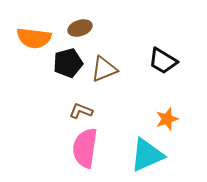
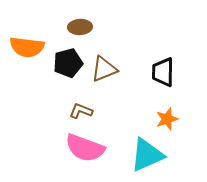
brown ellipse: moved 1 px up; rotated 15 degrees clockwise
orange semicircle: moved 7 px left, 9 px down
black trapezoid: moved 11 px down; rotated 60 degrees clockwise
pink semicircle: rotated 78 degrees counterclockwise
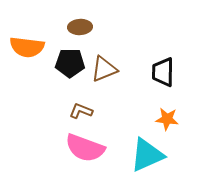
black pentagon: moved 2 px right; rotated 16 degrees clockwise
orange star: rotated 25 degrees clockwise
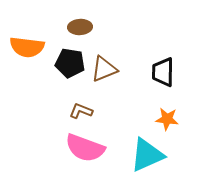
black pentagon: rotated 8 degrees clockwise
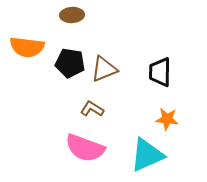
brown ellipse: moved 8 px left, 12 px up
black trapezoid: moved 3 px left
brown L-shape: moved 11 px right, 2 px up; rotated 10 degrees clockwise
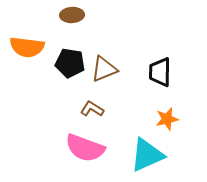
orange star: rotated 20 degrees counterclockwise
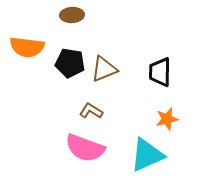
brown L-shape: moved 1 px left, 2 px down
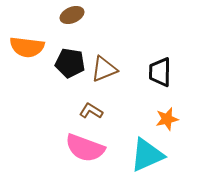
brown ellipse: rotated 20 degrees counterclockwise
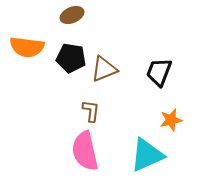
black pentagon: moved 1 px right, 5 px up
black trapezoid: moved 1 px left; rotated 20 degrees clockwise
brown L-shape: rotated 65 degrees clockwise
orange star: moved 4 px right, 1 px down
pink semicircle: moved 3 px down; rotated 57 degrees clockwise
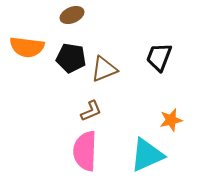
black trapezoid: moved 15 px up
brown L-shape: rotated 60 degrees clockwise
pink semicircle: rotated 15 degrees clockwise
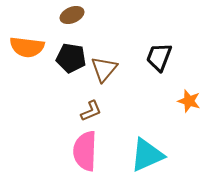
brown triangle: rotated 28 degrees counterclockwise
orange star: moved 18 px right, 19 px up; rotated 30 degrees clockwise
